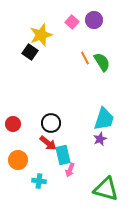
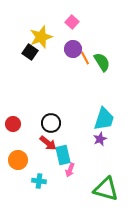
purple circle: moved 21 px left, 29 px down
yellow star: moved 2 px down
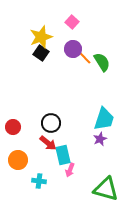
black square: moved 11 px right, 1 px down
orange line: rotated 16 degrees counterclockwise
red circle: moved 3 px down
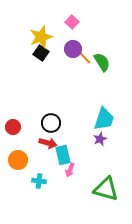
red arrow: rotated 24 degrees counterclockwise
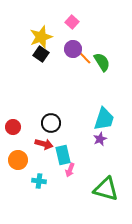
black square: moved 1 px down
red arrow: moved 4 px left, 1 px down
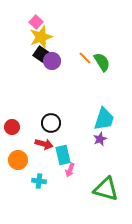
pink square: moved 36 px left
purple circle: moved 21 px left, 12 px down
red circle: moved 1 px left
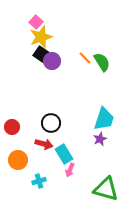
cyan rectangle: moved 1 px right, 1 px up; rotated 18 degrees counterclockwise
cyan cross: rotated 24 degrees counterclockwise
